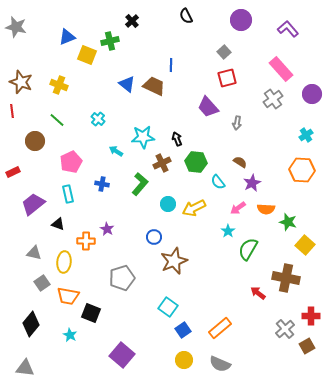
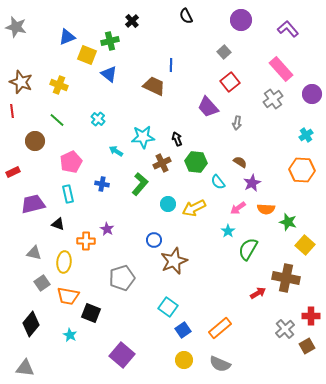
red square at (227, 78): moved 3 px right, 4 px down; rotated 24 degrees counterclockwise
blue triangle at (127, 84): moved 18 px left, 10 px up
purple trapezoid at (33, 204): rotated 25 degrees clockwise
blue circle at (154, 237): moved 3 px down
red arrow at (258, 293): rotated 112 degrees clockwise
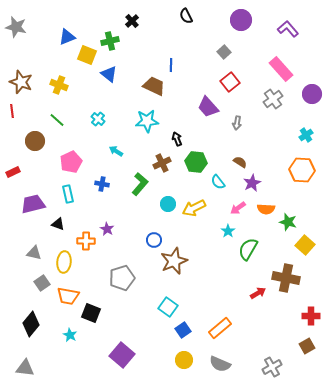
cyan star at (143, 137): moved 4 px right, 16 px up
gray cross at (285, 329): moved 13 px left, 38 px down; rotated 12 degrees clockwise
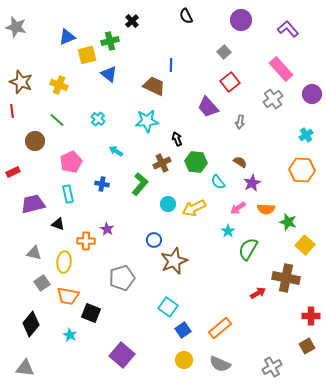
yellow square at (87, 55): rotated 36 degrees counterclockwise
gray arrow at (237, 123): moved 3 px right, 1 px up
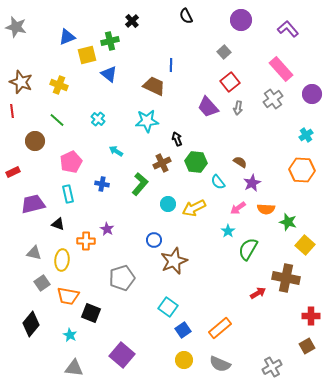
gray arrow at (240, 122): moved 2 px left, 14 px up
yellow ellipse at (64, 262): moved 2 px left, 2 px up
gray triangle at (25, 368): moved 49 px right
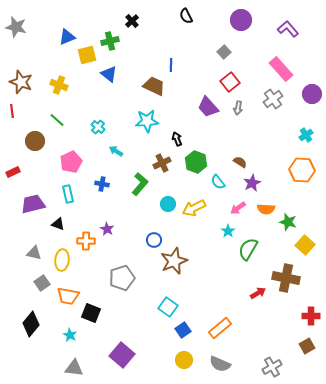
cyan cross at (98, 119): moved 8 px down
green hexagon at (196, 162): rotated 15 degrees clockwise
